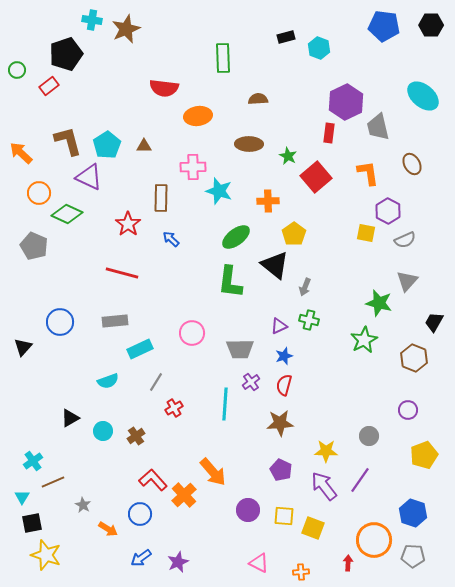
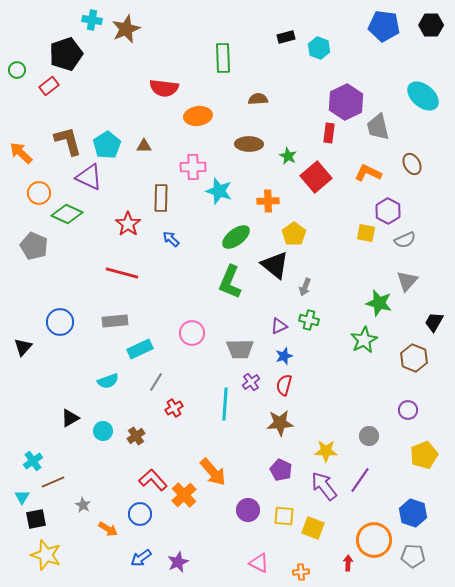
orange L-shape at (368, 173): rotated 56 degrees counterclockwise
green L-shape at (230, 282): rotated 16 degrees clockwise
black square at (32, 523): moved 4 px right, 4 px up
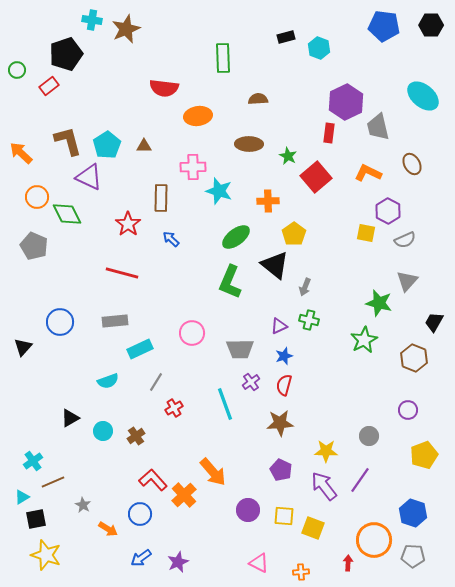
orange circle at (39, 193): moved 2 px left, 4 px down
green diamond at (67, 214): rotated 40 degrees clockwise
cyan line at (225, 404): rotated 24 degrees counterclockwise
cyan triangle at (22, 497): rotated 28 degrees clockwise
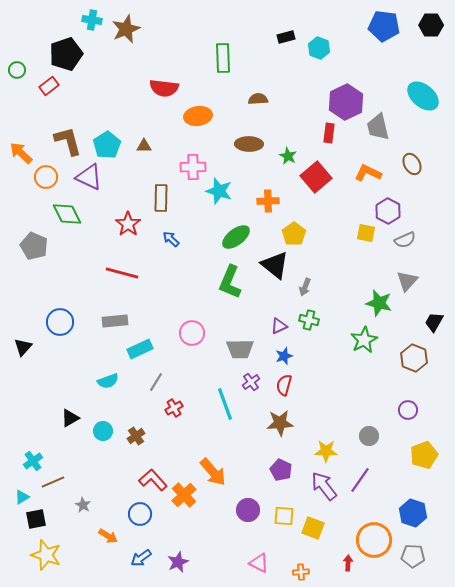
orange circle at (37, 197): moved 9 px right, 20 px up
orange arrow at (108, 529): moved 7 px down
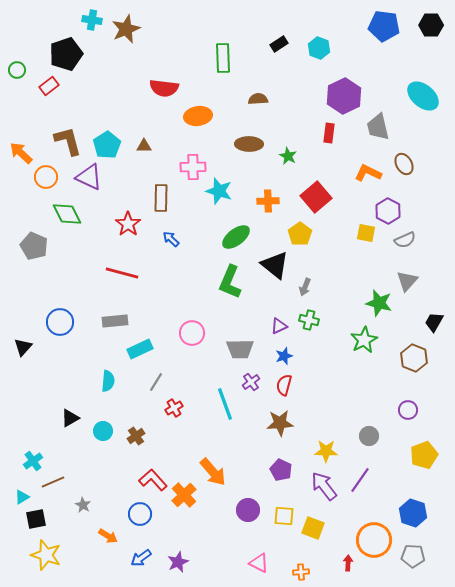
black rectangle at (286, 37): moved 7 px left, 7 px down; rotated 18 degrees counterclockwise
purple hexagon at (346, 102): moved 2 px left, 6 px up
brown ellipse at (412, 164): moved 8 px left
red square at (316, 177): moved 20 px down
yellow pentagon at (294, 234): moved 6 px right
cyan semicircle at (108, 381): rotated 65 degrees counterclockwise
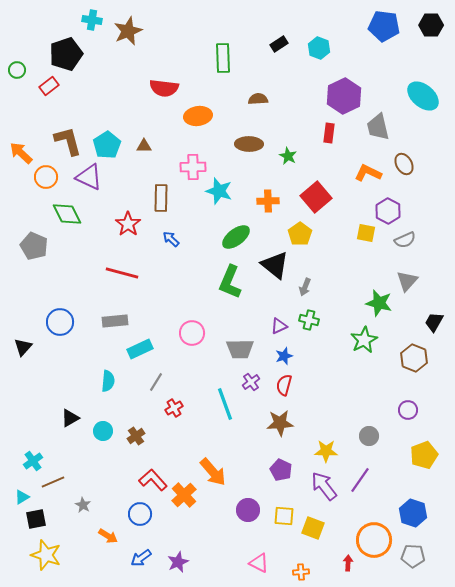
brown star at (126, 29): moved 2 px right, 2 px down
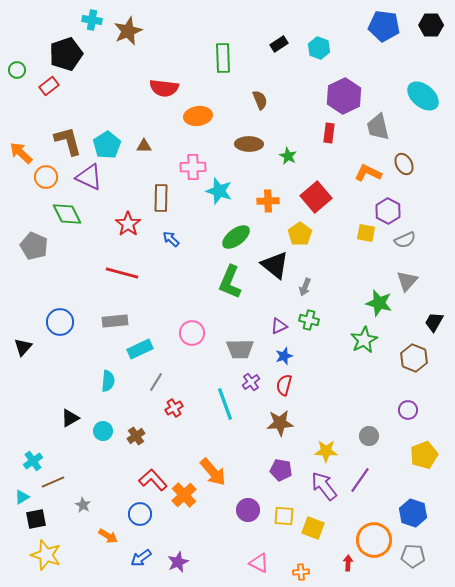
brown semicircle at (258, 99): moved 2 px right, 1 px down; rotated 72 degrees clockwise
purple pentagon at (281, 470): rotated 15 degrees counterclockwise
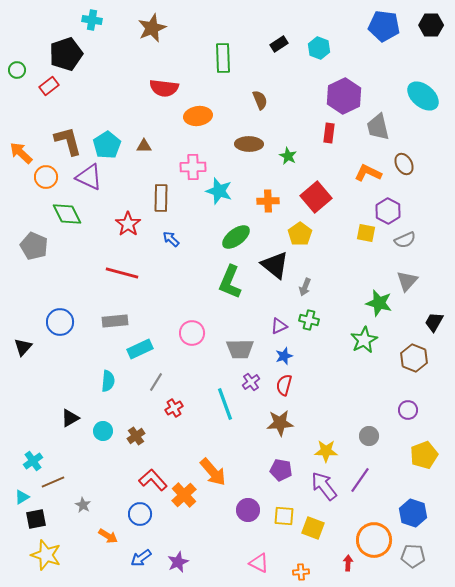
brown star at (128, 31): moved 24 px right, 3 px up
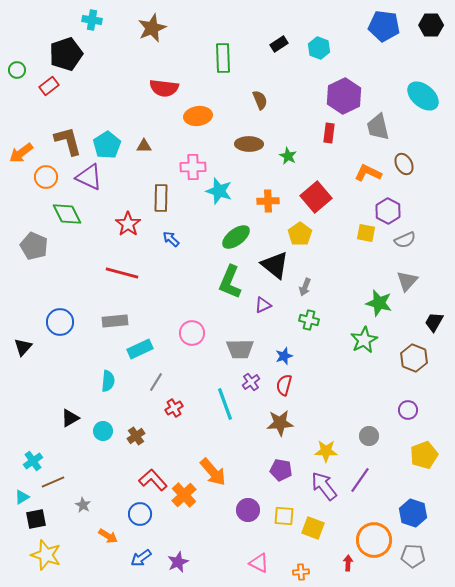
orange arrow at (21, 153): rotated 80 degrees counterclockwise
purple triangle at (279, 326): moved 16 px left, 21 px up
